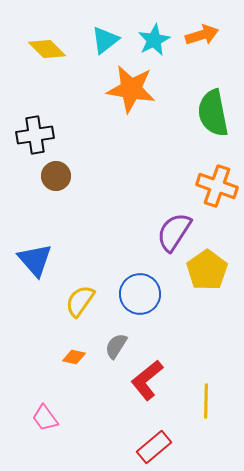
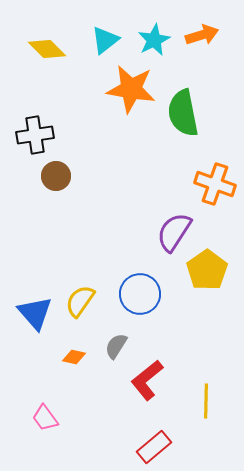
green semicircle: moved 30 px left
orange cross: moved 2 px left, 2 px up
blue triangle: moved 53 px down
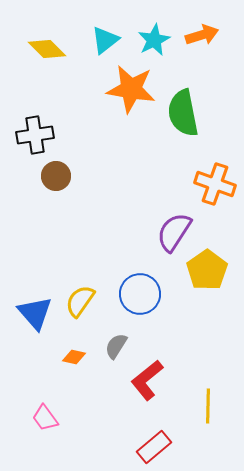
yellow line: moved 2 px right, 5 px down
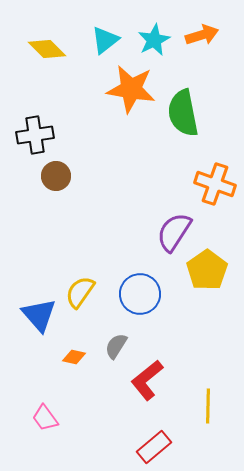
yellow semicircle: moved 9 px up
blue triangle: moved 4 px right, 2 px down
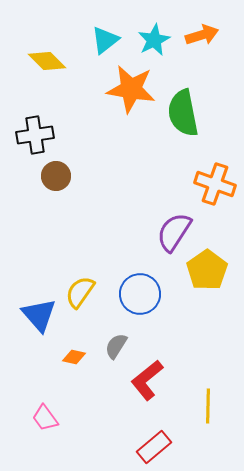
yellow diamond: moved 12 px down
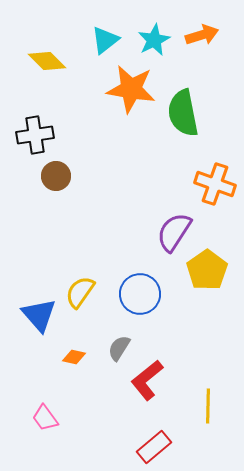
gray semicircle: moved 3 px right, 2 px down
